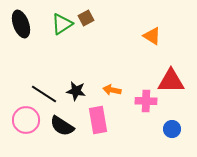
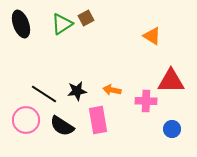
black star: moved 1 px right; rotated 18 degrees counterclockwise
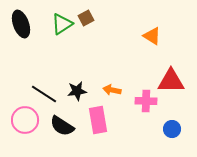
pink circle: moved 1 px left
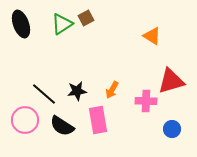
red triangle: rotated 16 degrees counterclockwise
orange arrow: rotated 72 degrees counterclockwise
black line: rotated 8 degrees clockwise
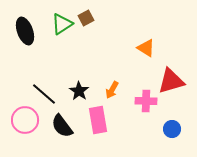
black ellipse: moved 4 px right, 7 px down
orange triangle: moved 6 px left, 12 px down
black star: moved 2 px right; rotated 30 degrees counterclockwise
black semicircle: rotated 20 degrees clockwise
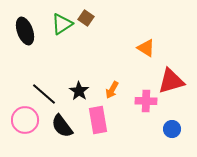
brown square: rotated 28 degrees counterclockwise
